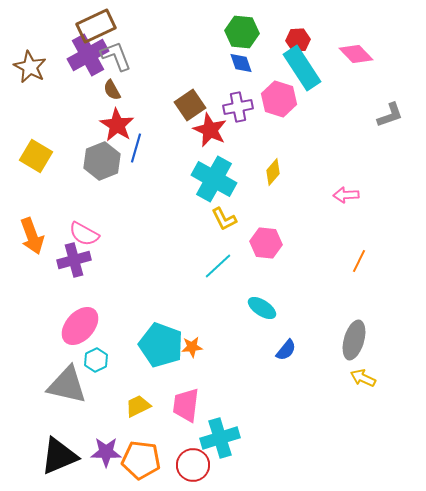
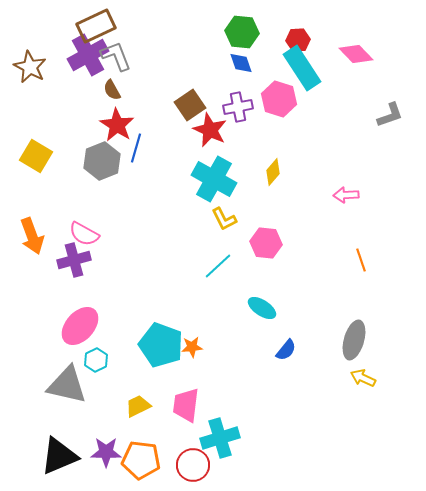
orange line at (359, 261): moved 2 px right, 1 px up; rotated 45 degrees counterclockwise
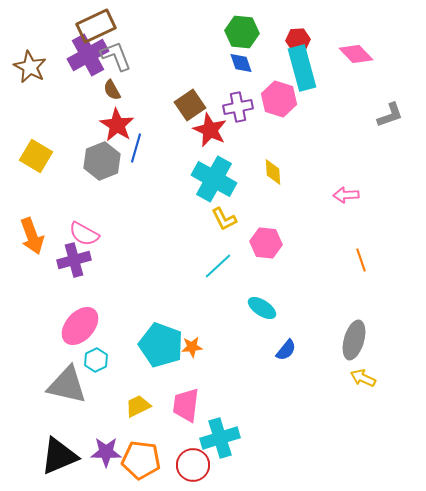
cyan rectangle at (302, 68): rotated 18 degrees clockwise
yellow diamond at (273, 172): rotated 44 degrees counterclockwise
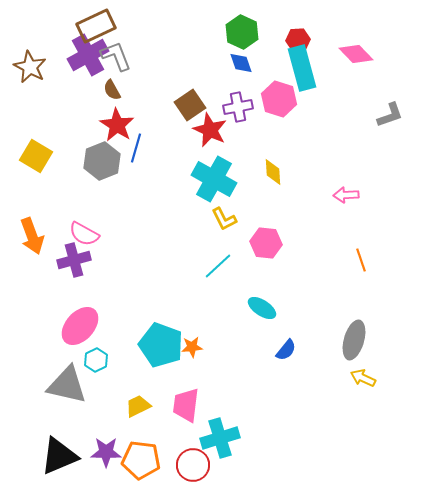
green hexagon at (242, 32): rotated 20 degrees clockwise
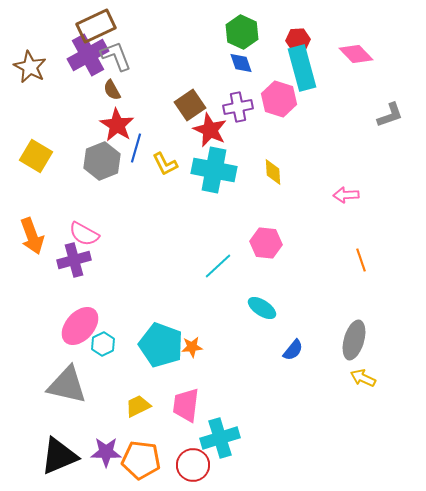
cyan cross at (214, 179): moved 9 px up; rotated 18 degrees counterclockwise
yellow L-shape at (224, 219): moved 59 px left, 55 px up
blue semicircle at (286, 350): moved 7 px right
cyan hexagon at (96, 360): moved 7 px right, 16 px up
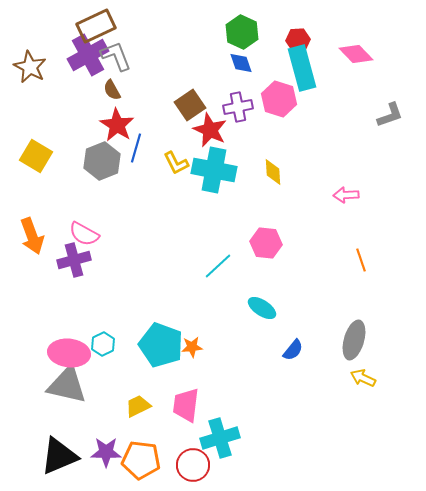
yellow L-shape at (165, 164): moved 11 px right, 1 px up
pink ellipse at (80, 326): moved 11 px left, 27 px down; rotated 54 degrees clockwise
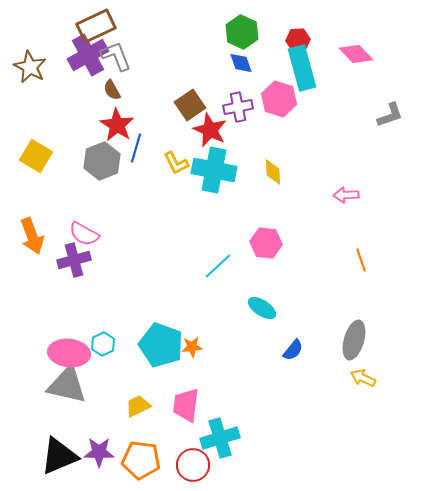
purple star at (106, 452): moved 7 px left
